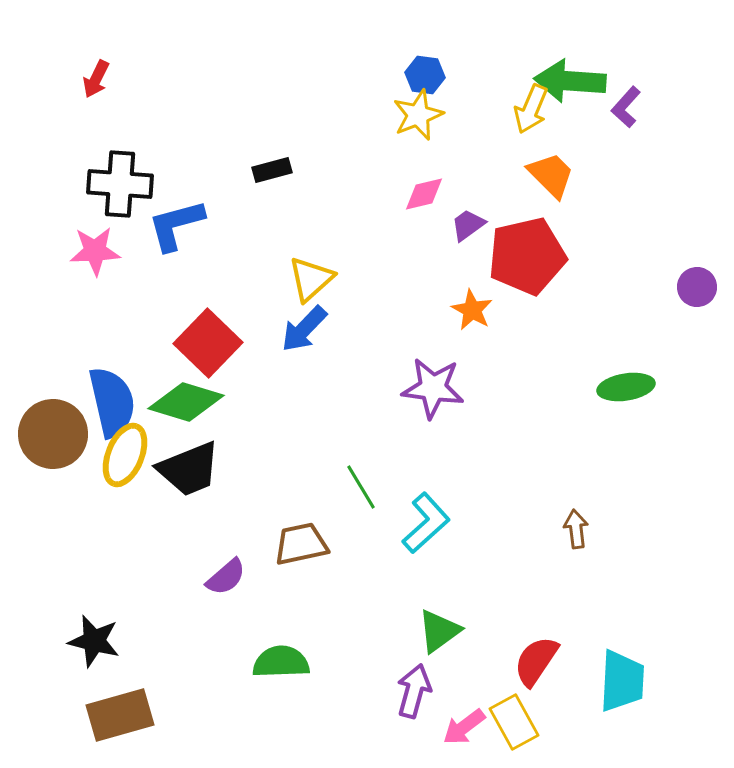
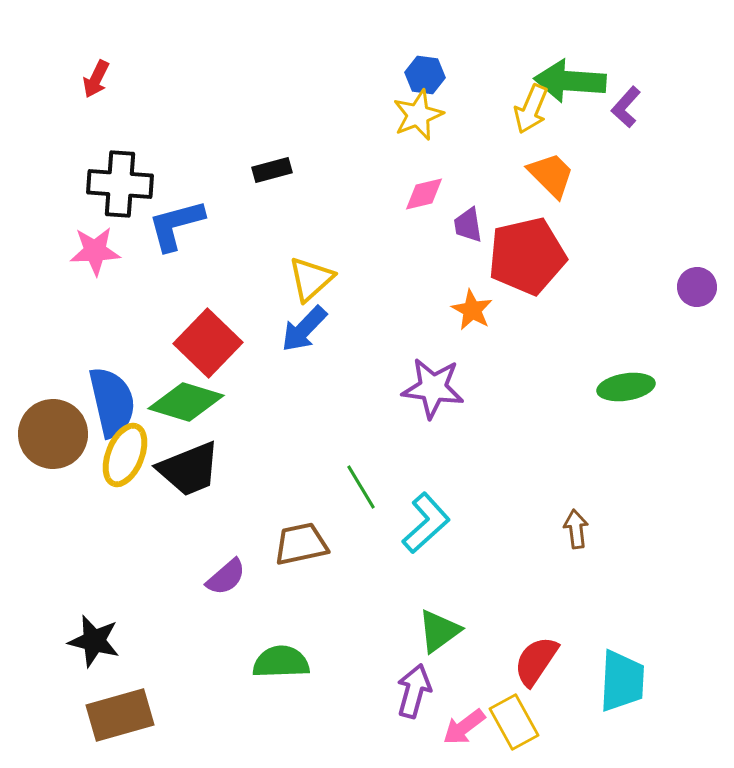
purple trapezoid: rotated 63 degrees counterclockwise
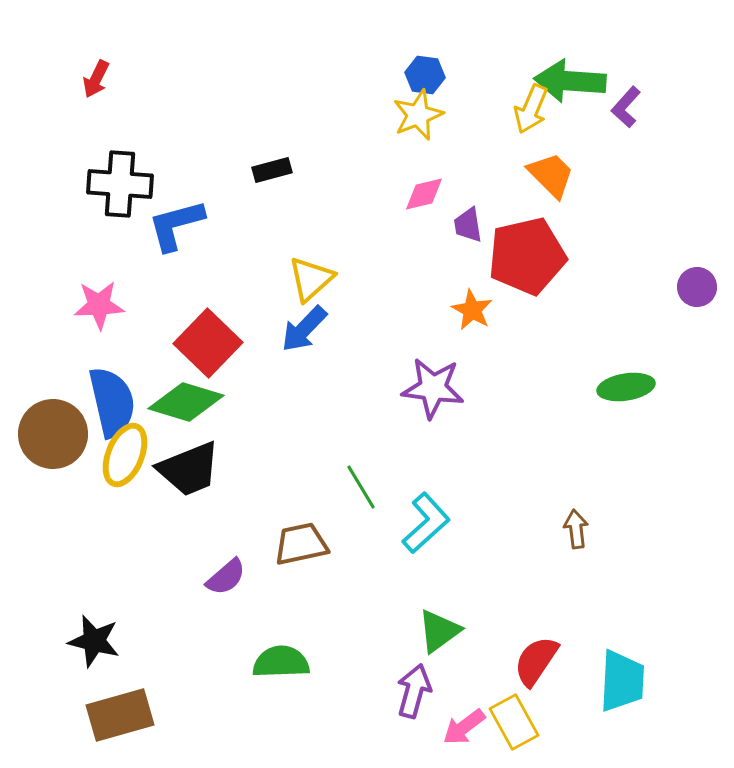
pink star: moved 4 px right, 54 px down
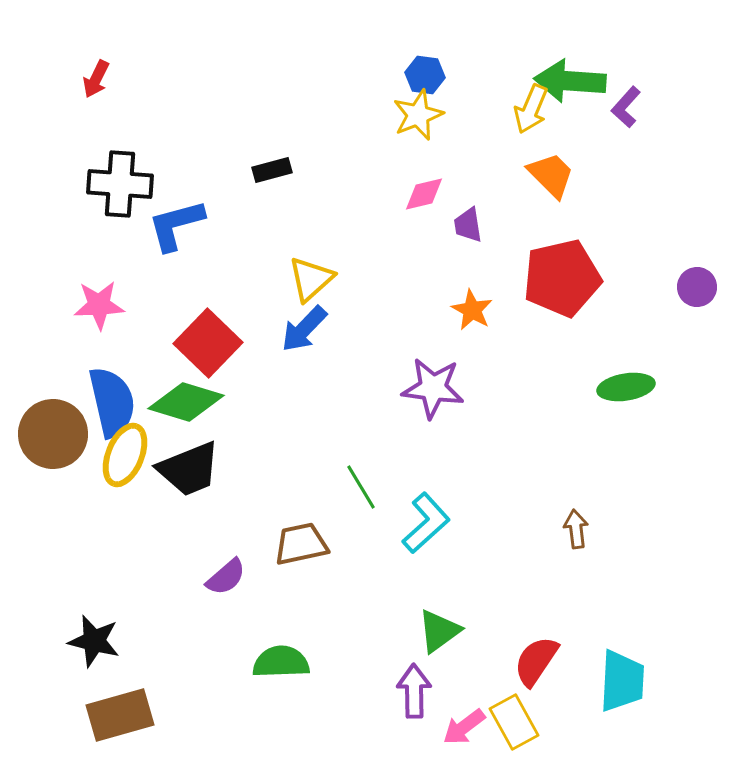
red pentagon: moved 35 px right, 22 px down
purple arrow: rotated 16 degrees counterclockwise
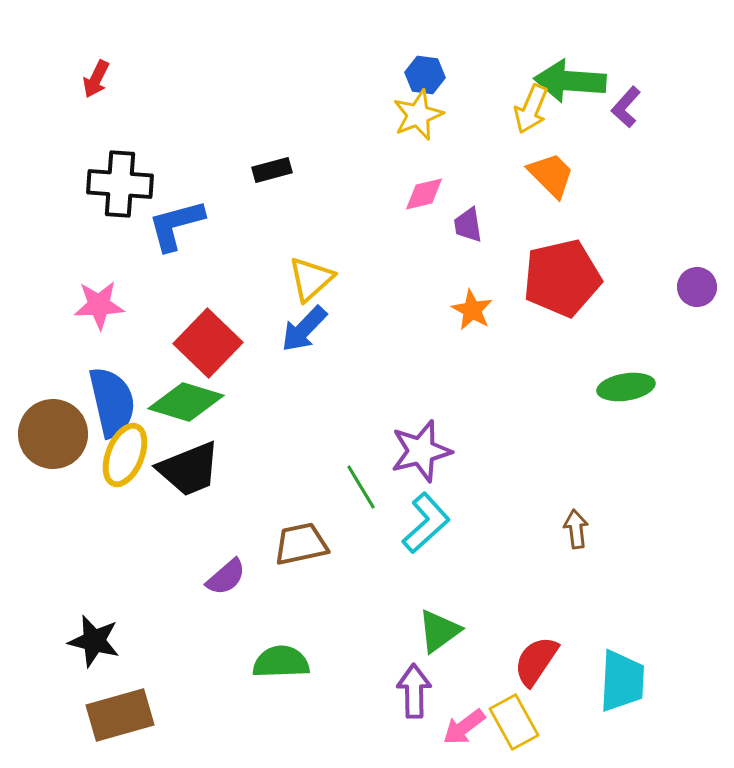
purple star: moved 12 px left, 63 px down; rotated 22 degrees counterclockwise
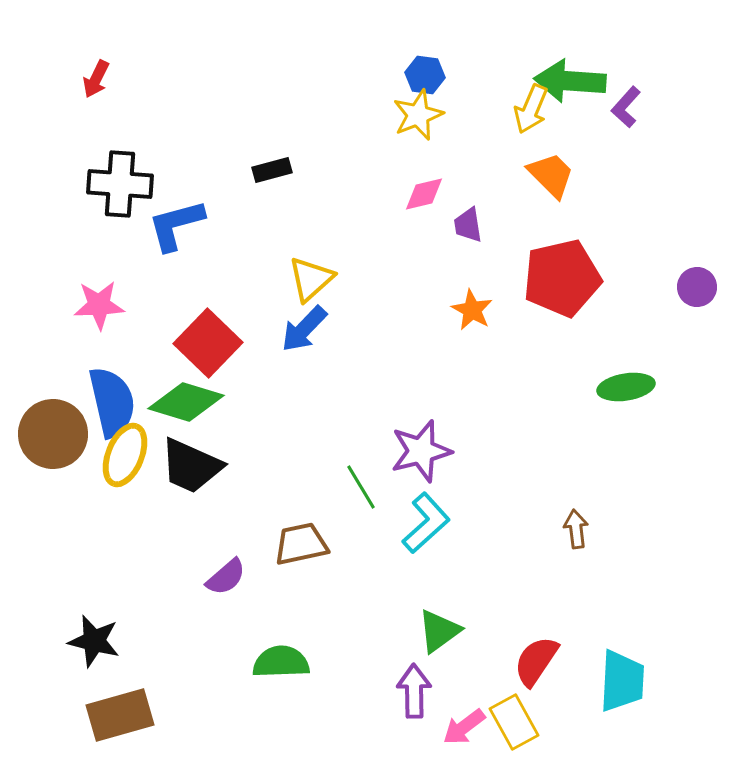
black trapezoid: moved 2 px right, 3 px up; rotated 46 degrees clockwise
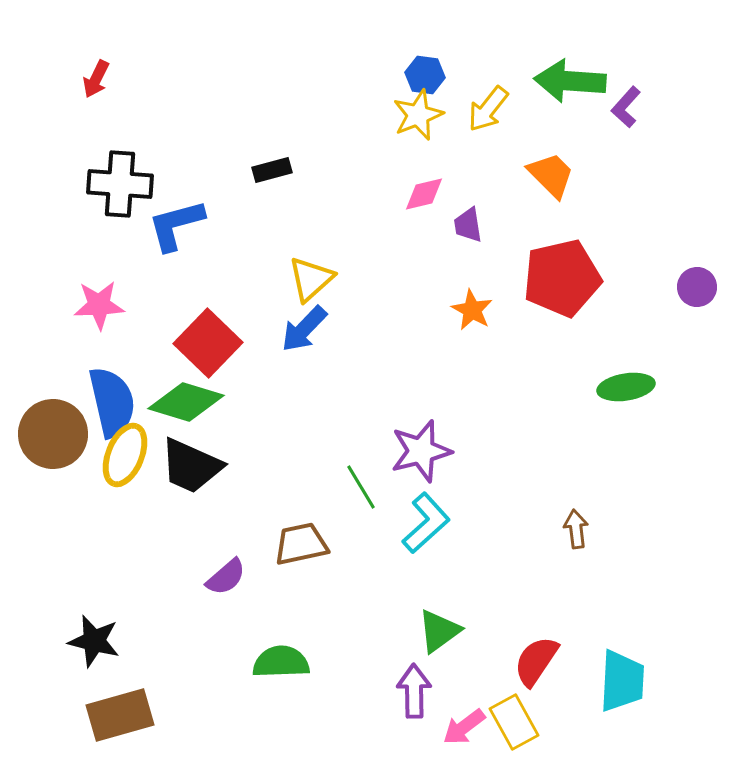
yellow arrow: moved 43 px left; rotated 15 degrees clockwise
